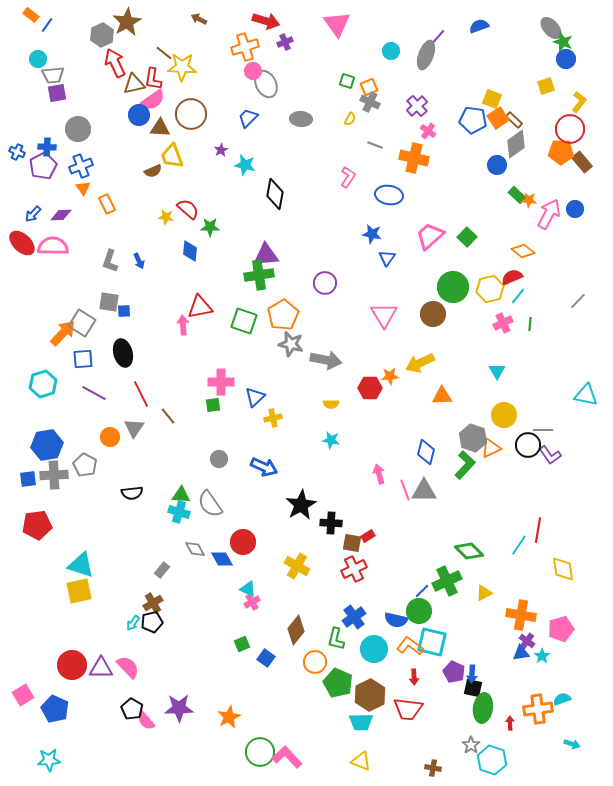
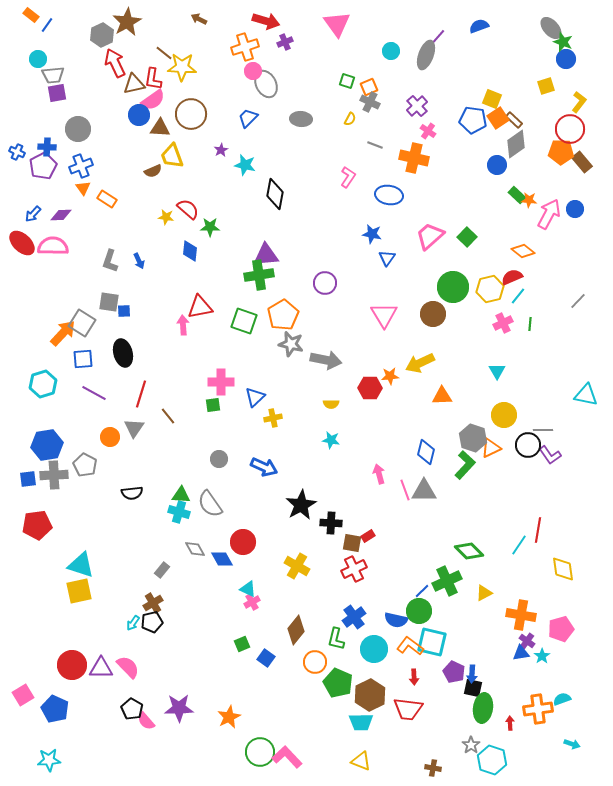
orange rectangle at (107, 204): moved 5 px up; rotated 30 degrees counterclockwise
red line at (141, 394): rotated 44 degrees clockwise
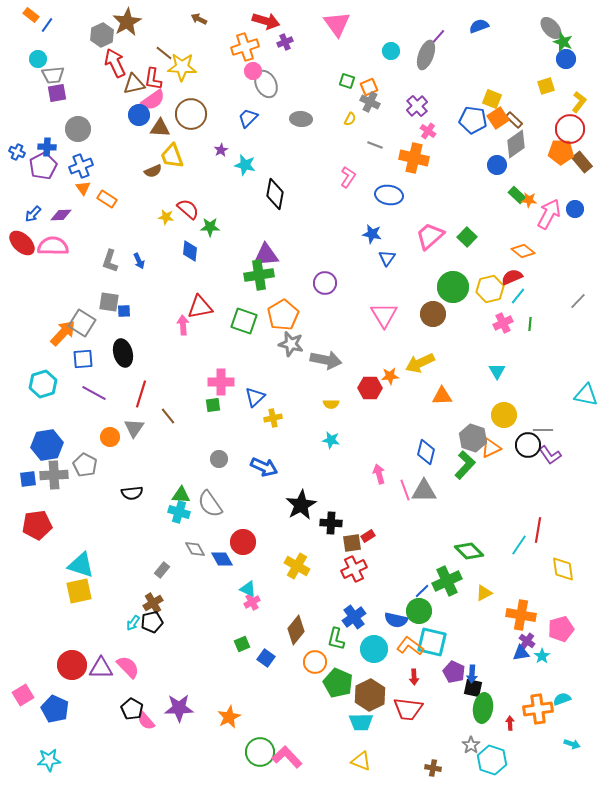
brown square at (352, 543): rotated 18 degrees counterclockwise
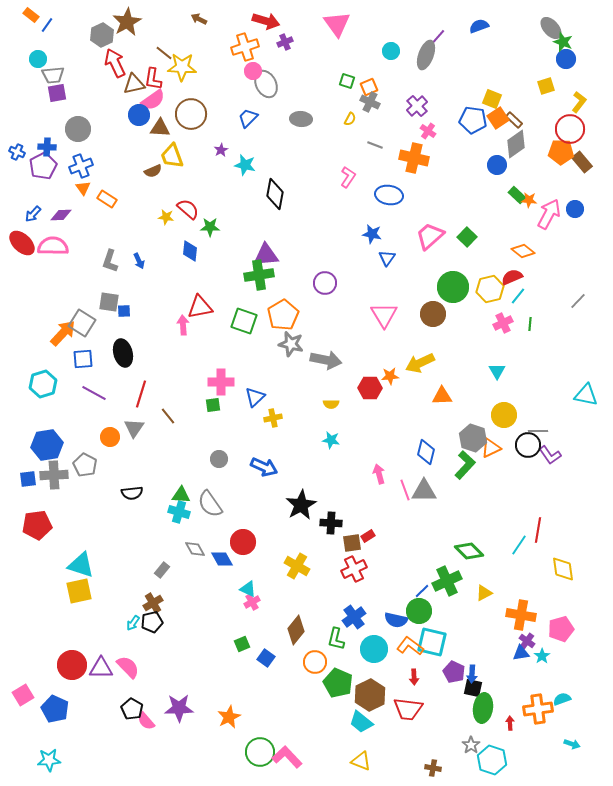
gray line at (543, 430): moved 5 px left, 1 px down
cyan trapezoid at (361, 722): rotated 40 degrees clockwise
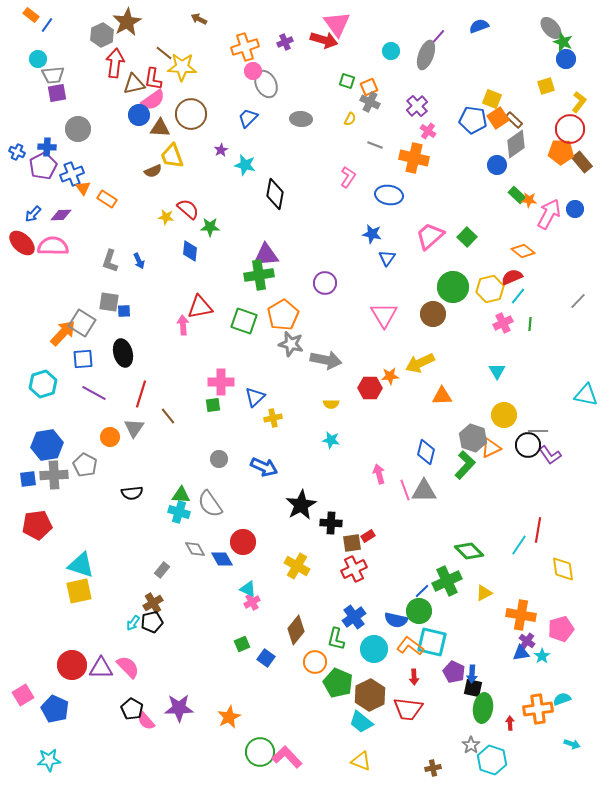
red arrow at (266, 21): moved 58 px right, 19 px down
red arrow at (115, 63): rotated 32 degrees clockwise
blue cross at (81, 166): moved 9 px left, 8 px down
brown cross at (433, 768): rotated 21 degrees counterclockwise
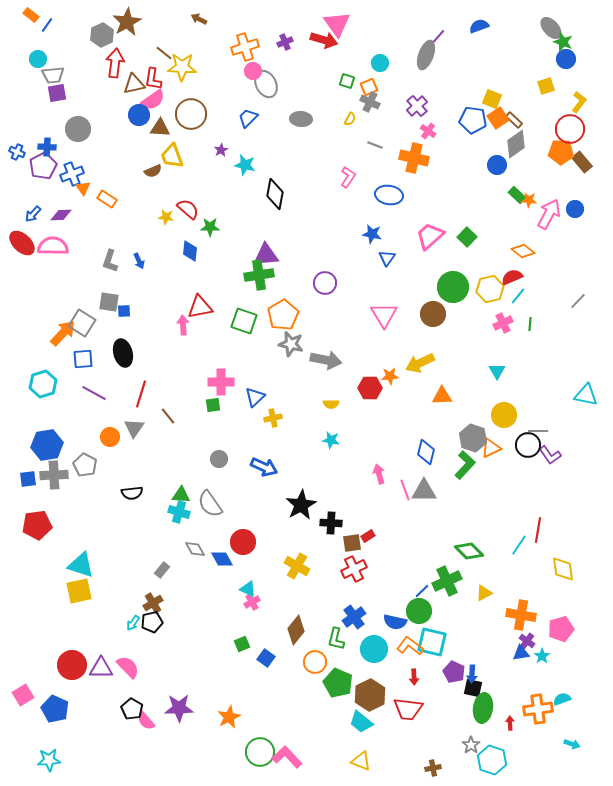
cyan circle at (391, 51): moved 11 px left, 12 px down
blue semicircle at (396, 620): moved 1 px left, 2 px down
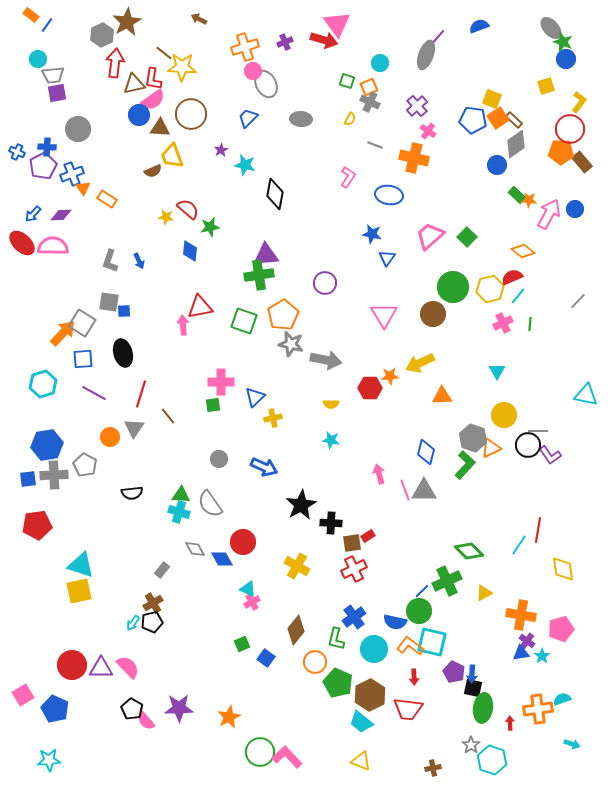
green star at (210, 227): rotated 12 degrees counterclockwise
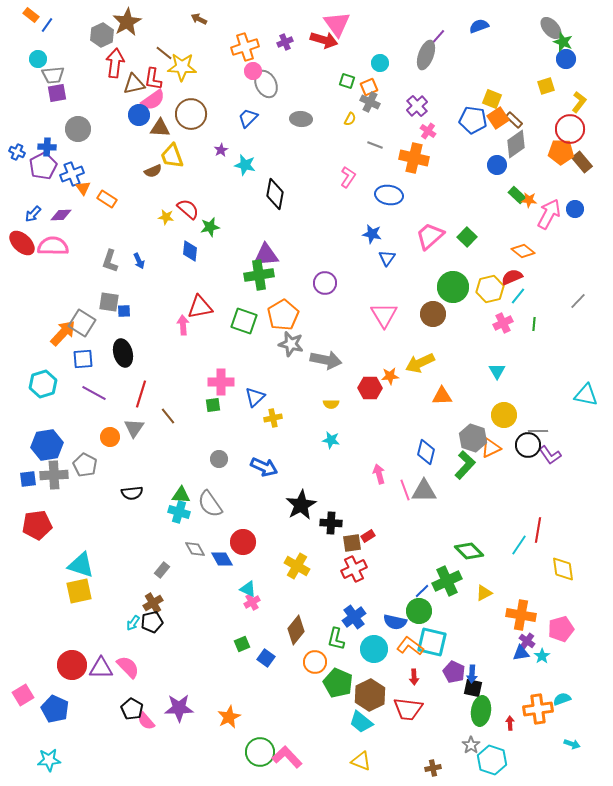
green line at (530, 324): moved 4 px right
green ellipse at (483, 708): moved 2 px left, 3 px down
